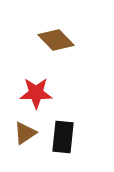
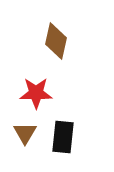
brown diamond: moved 1 px down; rotated 57 degrees clockwise
brown triangle: rotated 25 degrees counterclockwise
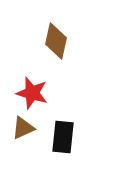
red star: moved 4 px left; rotated 16 degrees clockwise
brown triangle: moved 2 px left, 5 px up; rotated 35 degrees clockwise
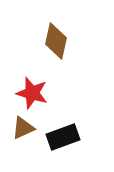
black rectangle: rotated 64 degrees clockwise
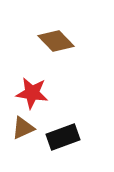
brown diamond: rotated 57 degrees counterclockwise
red star: rotated 8 degrees counterclockwise
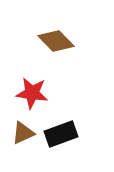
brown triangle: moved 5 px down
black rectangle: moved 2 px left, 3 px up
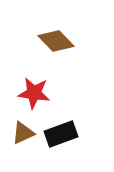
red star: moved 2 px right
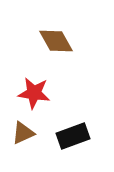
brown diamond: rotated 15 degrees clockwise
black rectangle: moved 12 px right, 2 px down
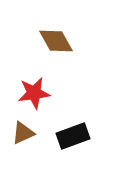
red star: rotated 16 degrees counterclockwise
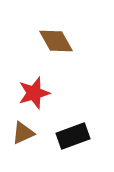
red star: rotated 8 degrees counterclockwise
